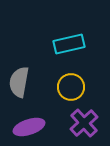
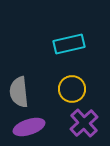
gray semicircle: moved 10 px down; rotated 16 degrees counterclockwise
yellow circle: moved 1 px right, 2 px down
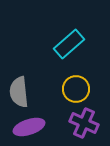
cyan rectangle: rotated 28 degrees counterclockwise
yellow circle: moved 4 px right
purple cross: rotated 24 degrees counterclockwise
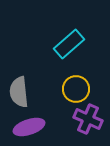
purple cross: moved 4 px right, 4 px up
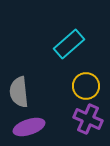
yellow circle: moved 10 px right, 3 px up
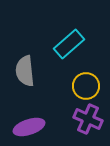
gray semicircle: moved 6 px right, 21 px up
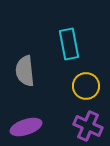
cyan rectangle: rotated 60 degrees counterclockwise
purple cross: moved 7 px down
purple ellipse: moved 3 px left
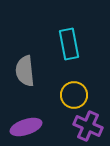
yellow circle: moved 12 px left, 9 px down
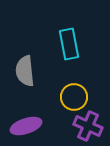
yellow circle: moved 2 px down
purple ellipse: moved 1 px up
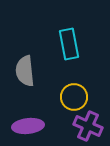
purple ellipse: moved 2 px right; rotated 12 degrees clockwise
